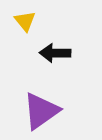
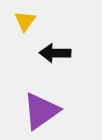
yellow triangle: rotated 15 degrees clockwise
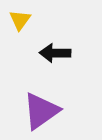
yellow triangle: moved 5 px left, 1 px up
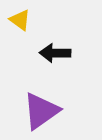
yellow triangle: rotated 30 degrees counterclockwise
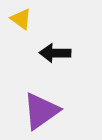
yellow triangle: moved 1 px right, 1 px up
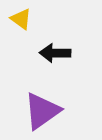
purple triangle: moved 1 px right
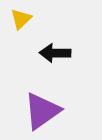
yellow triangle: rotated 40 degrees clockwise
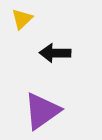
yellow triangle: moved 1 px right
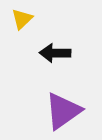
purple triangle: moved 21 px right
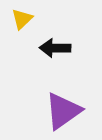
black arrow: moved 5 px up
